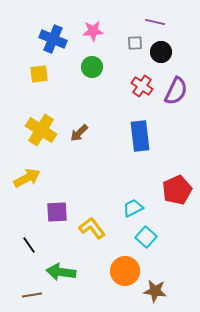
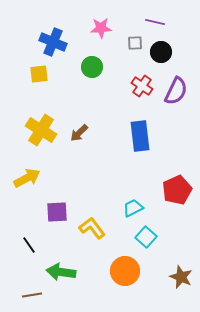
pink star: moved 8 px right, 3 px up
blue cross: moved 3 px down
brown star: moved 26 px right, 14 px up; rotated 15 degrees clockwise
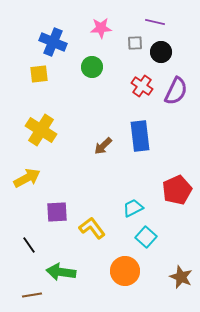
brown arrow: moved 24 px right, 13 px down
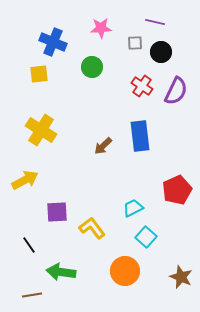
yellow arrow: moved 2 px left, 2 px down
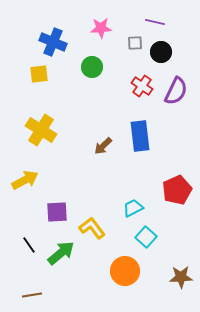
green arrow: moved 19 px up; rotated 132 degrees clockwise
brown star: rotated 25 degrees counterclockwise
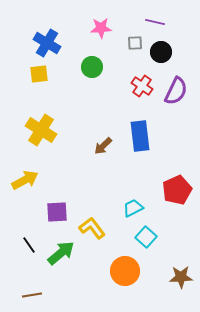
blue cross: moved 6 px left, 1 px down; rotated 8 degrees clockwise
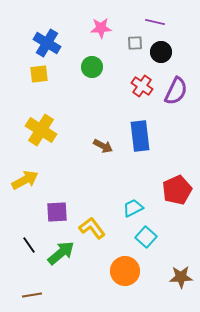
brown arrow: rotated 108 degrees counterclockwise
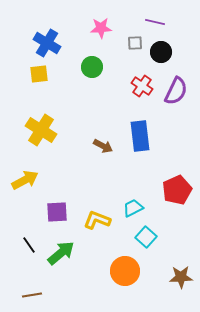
yellow L-shape: moved 5 px right, 8 px up; rotated 32 degrees counterclockwise
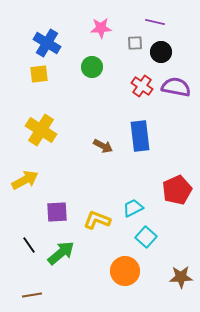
purple semicircle: moved 4 px up; rotated 104 degrees counterclockwise
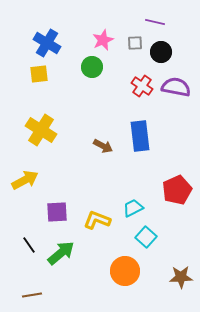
pink star: moved 2 px right, 12 px down; rotated 20 degrees counterclockwise
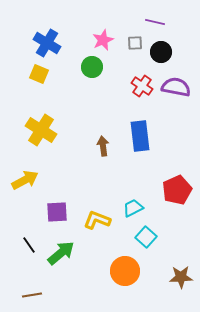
yellow square: rotated 30 degrees clockwise
brown arrow: rotated 126 degrees counterclockwise
